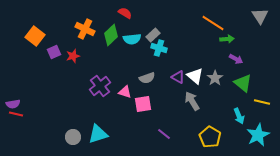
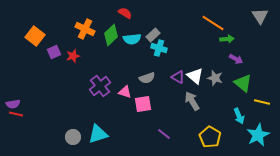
gray star: rotated 21 degrees counterclockwise
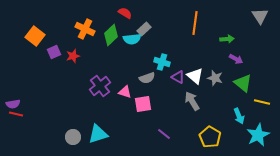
orange line: moved 18 px left; rotated 65 degrees clockwise
gray rectangle: moved 9 px left, 6 px up
cyan cross: moved 3 px right, 14 px down
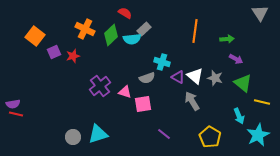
gray triangle: moved 3 px up
orange line: moved 8 px down
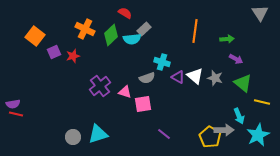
gray arrow: moved 32 px right, 29 px down; rotated 120 degrees clockwise
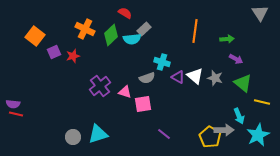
purple semicircle: rotated 16 degrees clockwise
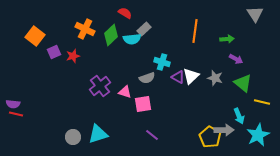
gray triangle: moved 5 px left, 1 px down
white triangle: moved 4 px left; rotated 36 degrees clockwise
purple line: moved 12 px left, 1 px down
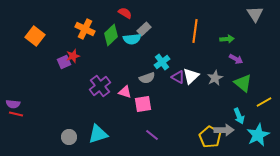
purple square: moved 10 px right, 10 px down
cyan cross: rotated 35 degrees clockwise
gray star: rotated 28 degrees clockwise
yellow line: moved 2 px right; rotated 42 degrees counterclockwise
gray circle: moved 4 px left
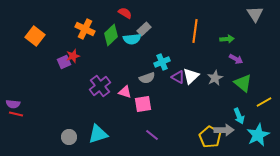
cyan cross: rotated 14 degrees clockwise
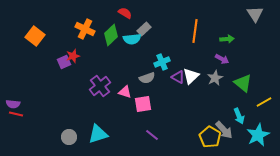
purple arrow: moved 14 px left
gray arrow: rotated 48 degrees clockwise
